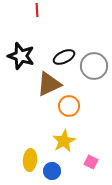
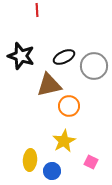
brown triangle: moved 1 px down; rotated 12 degrees clockwise
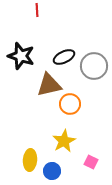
orange circle: moved 1 px right, 2 px up
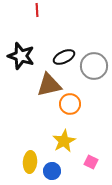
yellow ellipse: moved 2 px down
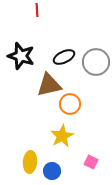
gray circle: moved 2 px right, 4 px up
yellow star: moved 2 px left, 5 px up
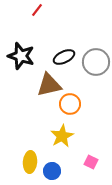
red line: rotated 40 degrees clockwise
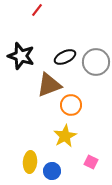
black ellipse: moved 1 px right
brown triangle: rotated 8 degrees counterclockwise
orange circle: moved 1 px right, 1 px down
yellow star: moved 3 px right
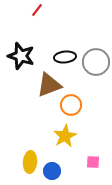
black ellipse: rotated 20 degrees clockwise
pink square: moved 2 px right; rotated 24 degrees counterclockwise
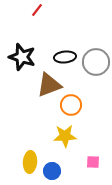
black star: moved 1 px right, 1 px down
yellow star: rotated 25 degrees clockwise
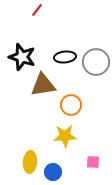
brown triangle: moved 6 px left; rotated 12 degrees clockwise
blue circle: moved 1 px right, 1 px down
